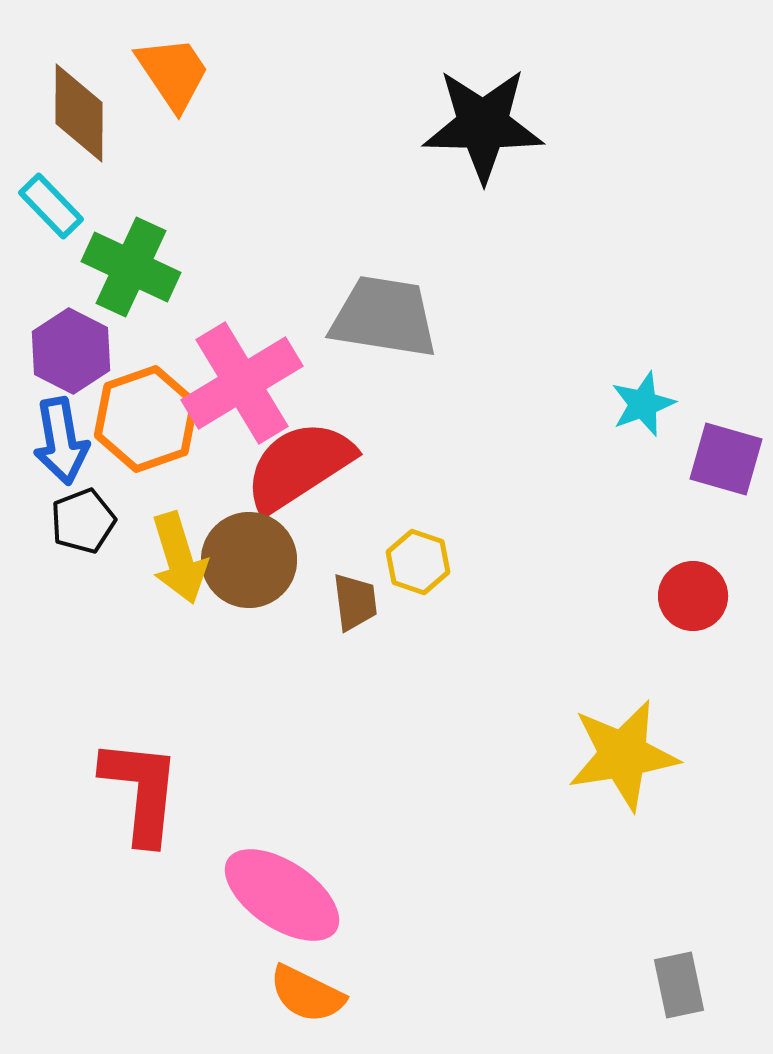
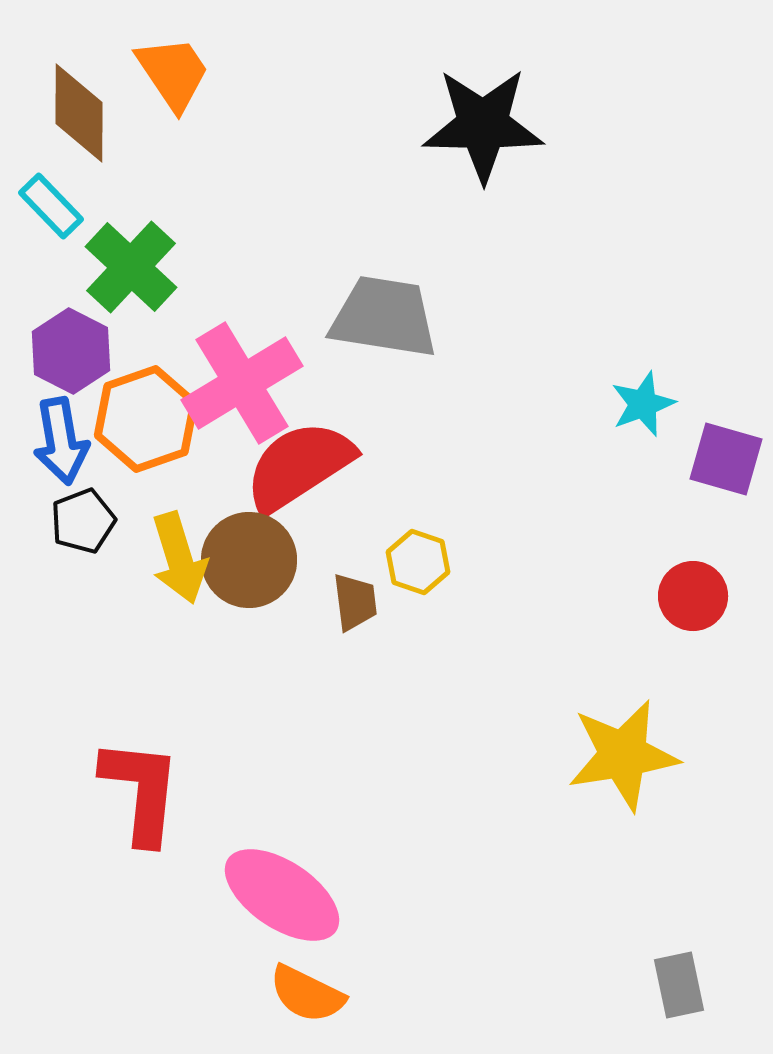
green cross: rotated 18 degrees clockwise
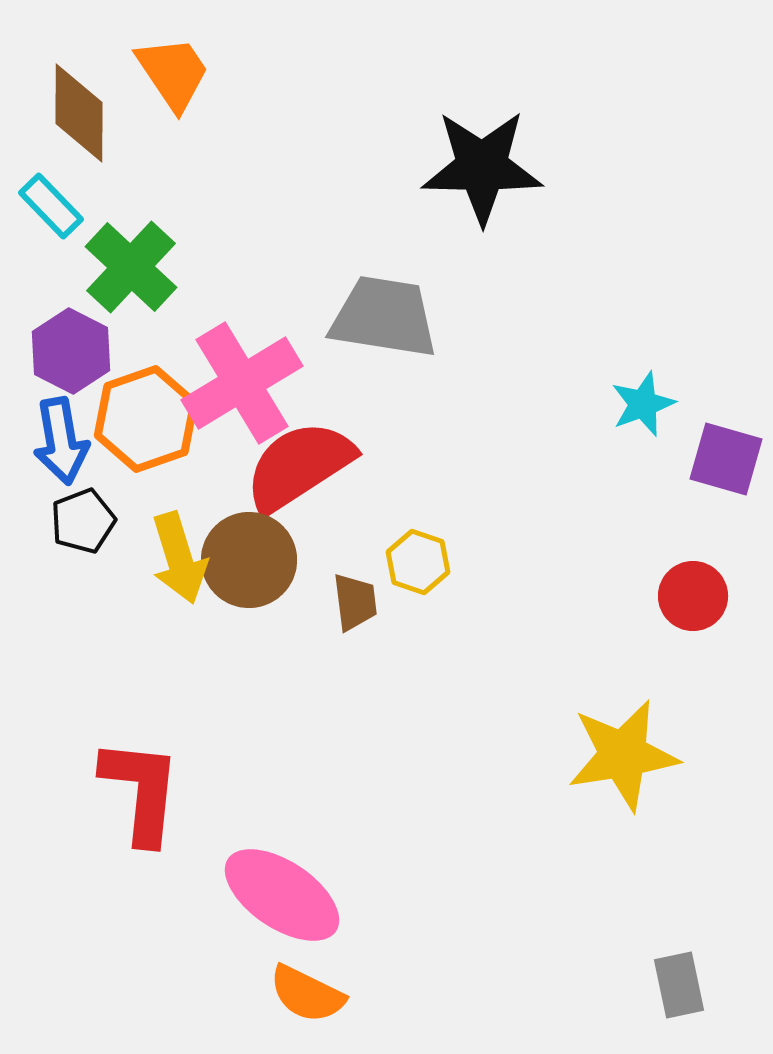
black star: moved 1 px left, 42 px down
